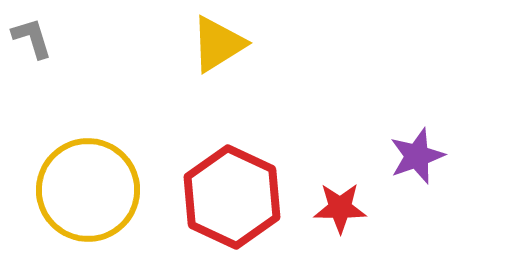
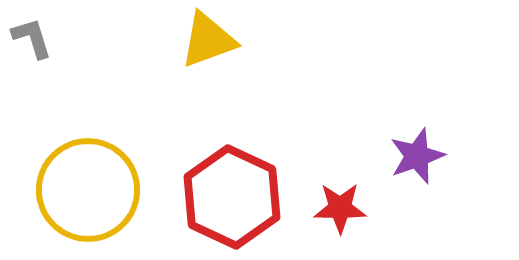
yellow triangle: moved 10 px left, 4 px up; rotated 12 degrees clockwise
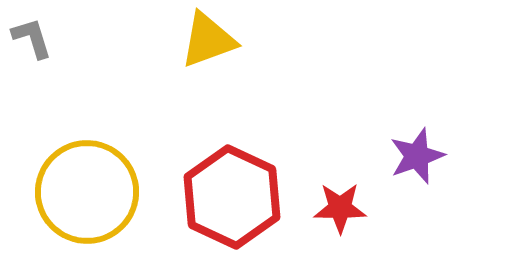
yellow circle: moved 1 px left, 2 px down
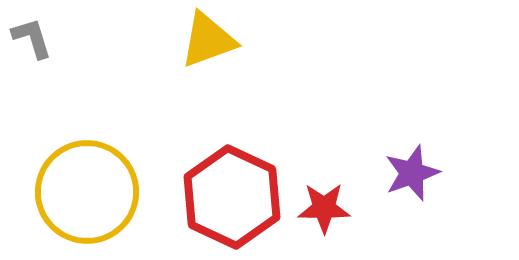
purple star: moved 5 px left, 17 px down
red star: moved 16 px left
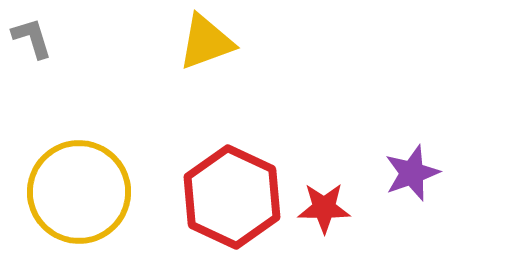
yellow triangle: moved 2 px left, 2 px down
yellow circle: moved 8 px left
